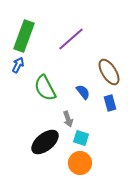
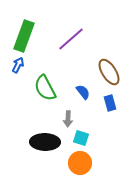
gray arrow: rotated 21 degrees clockwise
black ellipse: rotated 40 degrees clockwise
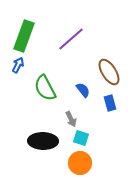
blue semicircle: moved 2 px up
gray arrow: moved 3 px right; rotated 28 degrees counterclockwise
black ellipse: moved 2 px left, 1 px up
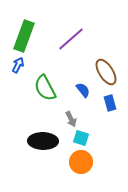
brown ellipse: moved 3 px left
orange circle: moved 1 px right, 1 px up
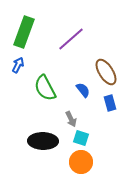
green rectangle: moved 4 px up
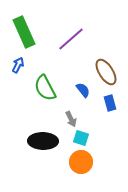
green rectangle: rotated 44 degrees counterclockwise
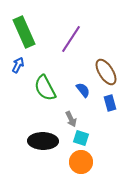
purple line: rotated 16 degrees counterclockwise
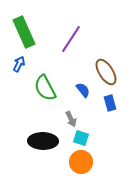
blue arrow: moved 1 px right, 1 px up
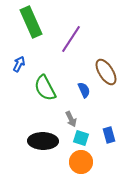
green rectangle: moved 7 px right, 10 px up
blue semicircle: moved 1 px right; rotated 14 degrees clockwise
blue rectangle: moved 1 px left, 32 px down
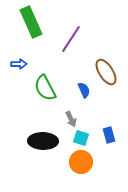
blue arrow: rotated 63 degrees clockwise
